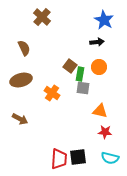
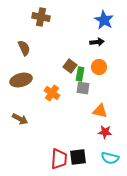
brown cross: moved 1 px left; rotated 30 degrees counterclockwise
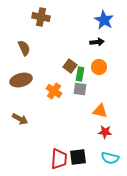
gray square: moved 3 px left, 1 px down
orange cross: moved 2 px right, 2 px up
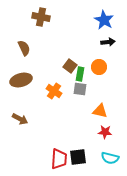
black arrow: moved 11 px right
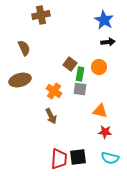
brown cross: moved 2 px up; rotated 24 degrees counterclockwise
brown square: moved 2 px up
brown ellipse: moved 1 px left
brown arrow: moved 31 px right, 3 px up; rotated 35 degrees clockwise
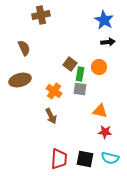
black square: moved 7 px right, 2 px down; rotated 18 degrees clockwise
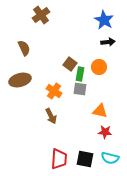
brown cross: rotated 24 degrees counterclockwise
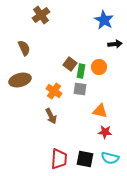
black arrow: moved 7 px right, 2 px down
green rectangle: moved 1 px right, 3 px up
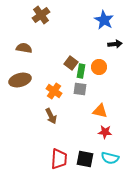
brown semicircle: rotated 56 degrees counterclockwise
brown square: moved 1 px right, 1 px up
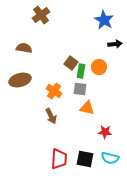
orange triangle: moved 13 px left, 3 px up
